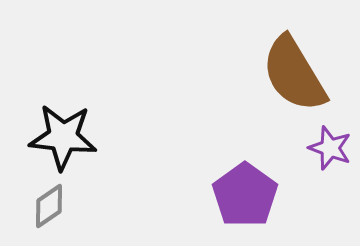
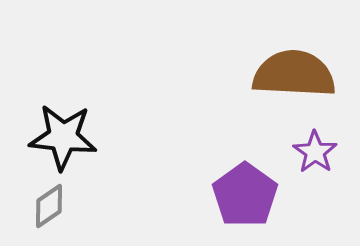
brown semicircle: rotated 124 degrees clockwise
purple star: moved 15 px left, 4 px down; rotated 15 degrees clockwise
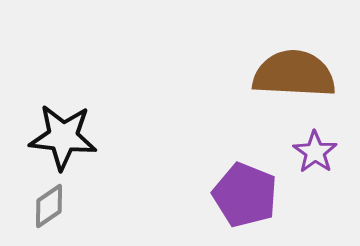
purple pentagon: rotated 14 degrees counterclockwise
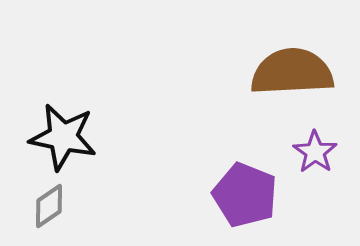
brown semicircle: moved 2 px left, 2 px up; rotated 6 degrees counterclockwise
black star: rotated 6 degrees clockwise
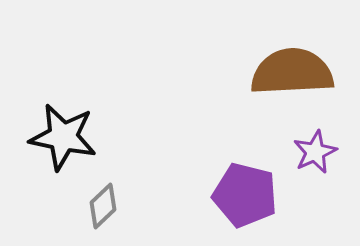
purple star: rotated 12 degrees clockwise
purple pentagon: rotated 8 degrees counterclockwise
gray diamond: moved 54 px right; rotated 9 degrees counterclockwise
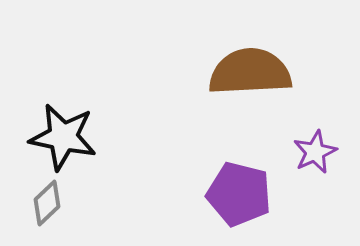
brown semicircle: moved 42 px left
purple pentagon: moved 6 px left, 1 px up
gray diamond: moved 56 px left, 3 px up
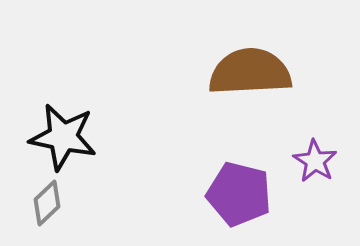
purple star: moved 9 px down; rotated 15 degrees counterclockwise
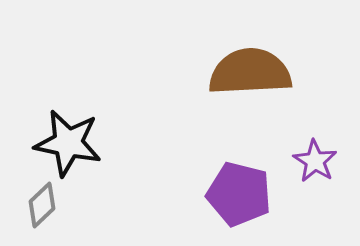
black star: moved 5 px right, 6 px down
gray diamond: moved 5 px left, 2 px down
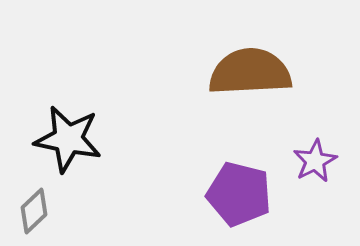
black star: moved 4 px up
purple star: rotated 12 degrees clockwise
gray diamond: moved 8 px left, 6 px down
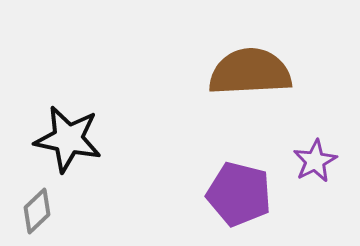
gray diamond: moved 3 px right
